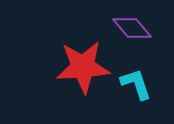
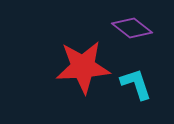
purple diamond: rotated 12 degrees counterclockwise
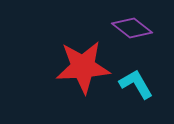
cyan L-shape: rotated 12 degrees counterclockwise
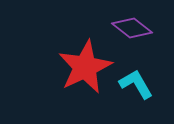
red star: moved 2 px right; rotated 22 degrees counterclockwise
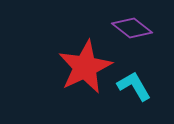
cyan L-shape: moved 2 px left, 2 px down
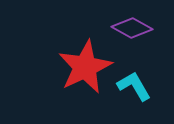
purple diamond: rotated 9 degrees counterclockwise
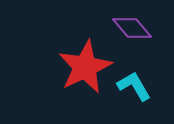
purple diamond: rotated 21 degrees clockwise
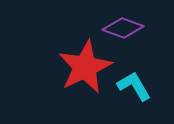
purple diamond: moved 9 px left; rotated 30 degrees counterclockwise
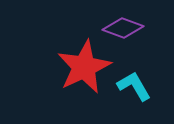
red star: moved 1 px left
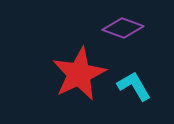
red star: moved 5 px left, 7 px down
